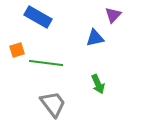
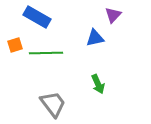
blue rectangle: moved 1 px left
orange square: moved 2 px left, 5 px up
green line: moved 10 px up; rotated 8 degrees counterclockwise
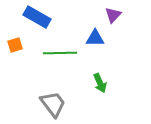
blue triangle: rotated 12 degrees clockwise
green line: moved 14 px right
green arrow: moved 2 px right, 1 px up
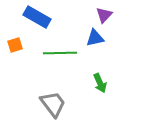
purple triangle: moved 9 px left
blue triangle: rotated 12 degrees counterclockwise
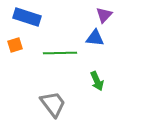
blue rectangle: moved 10 px left; rotated 12 degrees counterclockwise
blue triangle: rotated 18 degrees clockwise
green arrow: moved 3 px left, 2 px up
